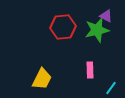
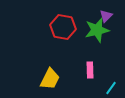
purple triangle: rotated 48 degrees clockwise
red hexagon: rotated 15 degrees clockwise
yellow trapezoid: moved 8 px right
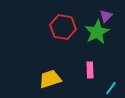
green star: moved 2 px down; rotated 15 degrees counterclockwise
yellow trapezoid: rotated 135 degrees counterclockwise
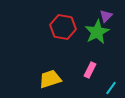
pink rectangle: rotated 28 degrees clockwise
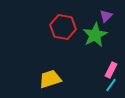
green star: moved 2 px left, 3 px down
pink rectangle: moved 21 px right
cyan line: moved 3 px up
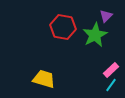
pink rectangle: rotated 21 degrees clockwise
yellow trapezoid: moved 6 px left; rotated 35 degrees clockwise
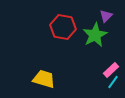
cyan line: moved 2 px right, 3 px up
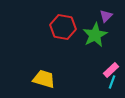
cyan line: moved 1 px left; rotated 16 degrees counterclockwise
